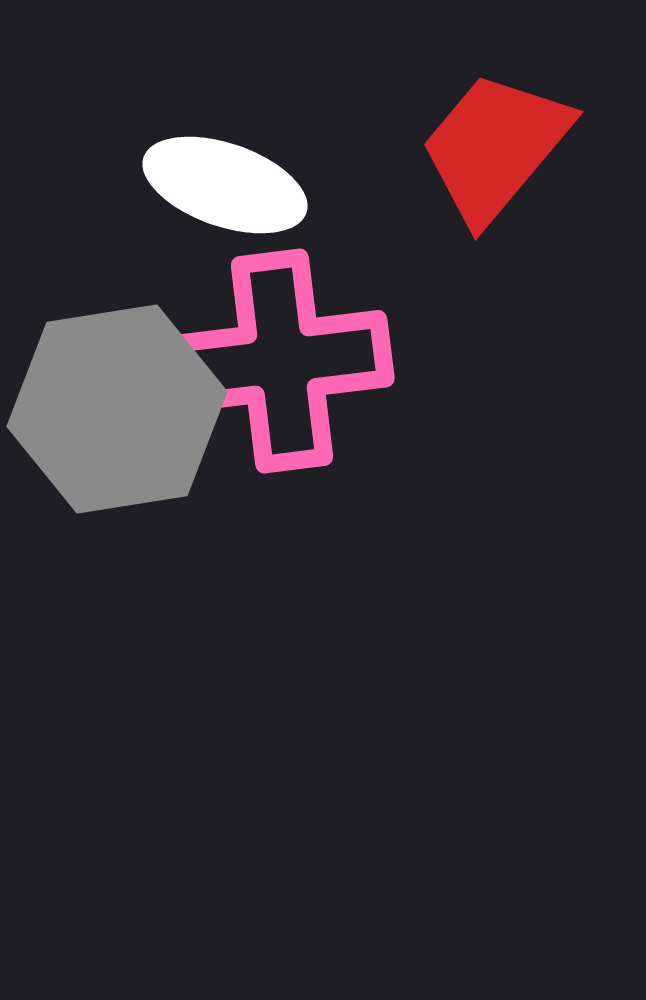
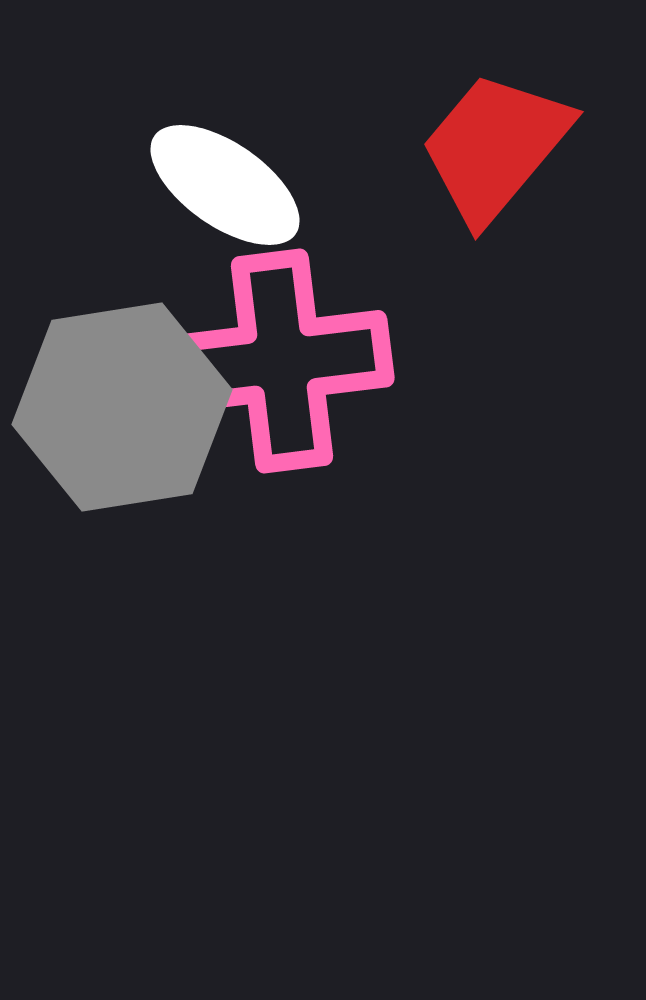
white ellipse: rotated 16 degrees clockwise
gray hexagon: moved 5 px right, 2 px up
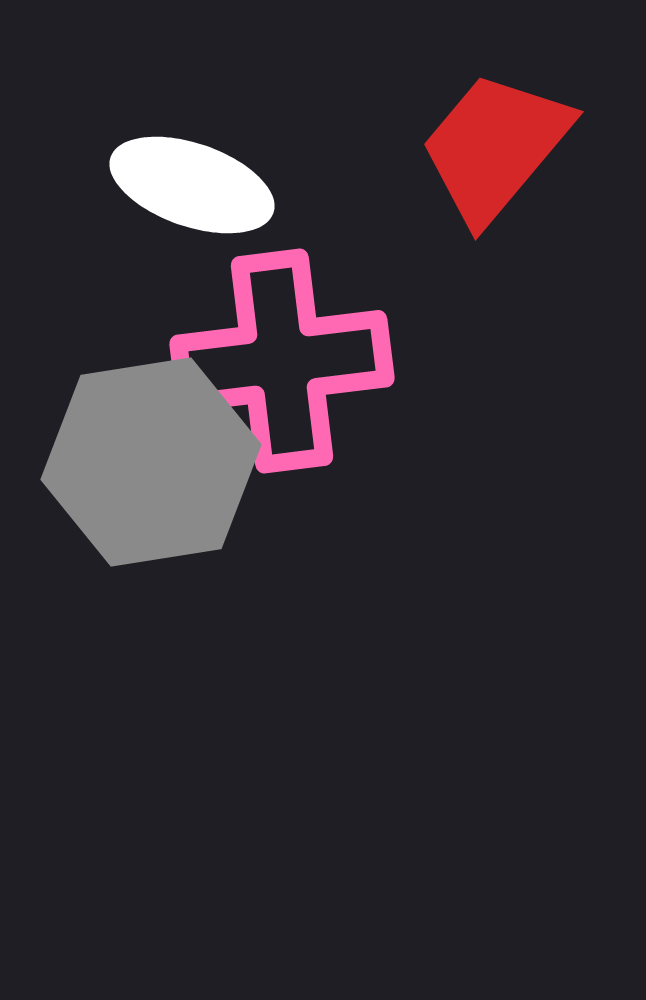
white ellipse: moved 33 px left; rotated 16 degrees counterclockwise
gray hexagon: moved 29 px right, 55 px down
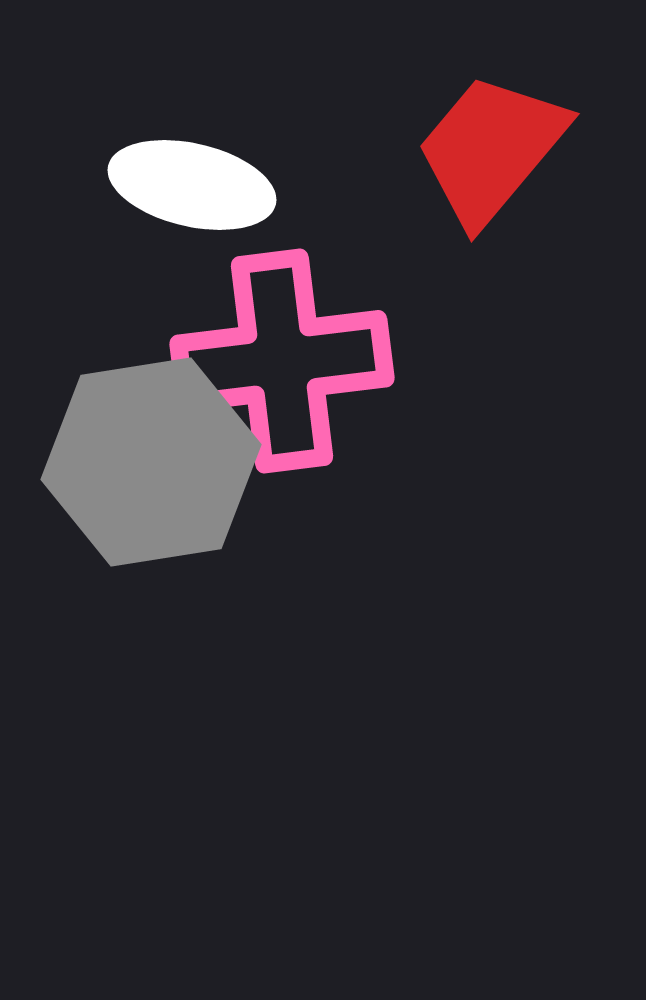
red trapezoid: moved 4 px left, 2 px down
white ellipse: rotated 6 degrees counterclockwise
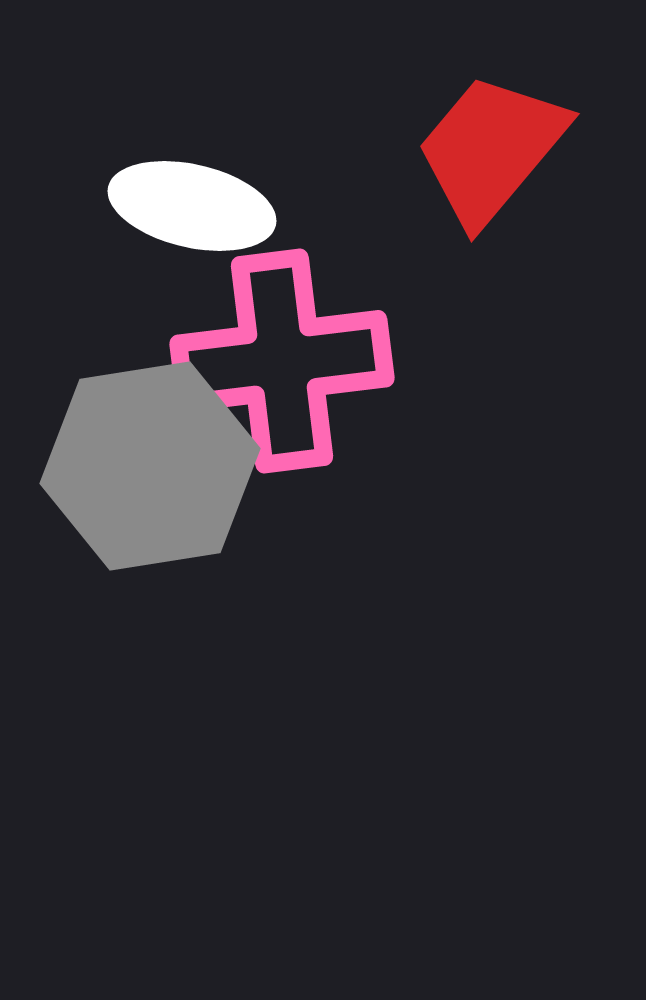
white ellipse: moved 21 px down
gray hexagon: moved 1 px left, 4 px down
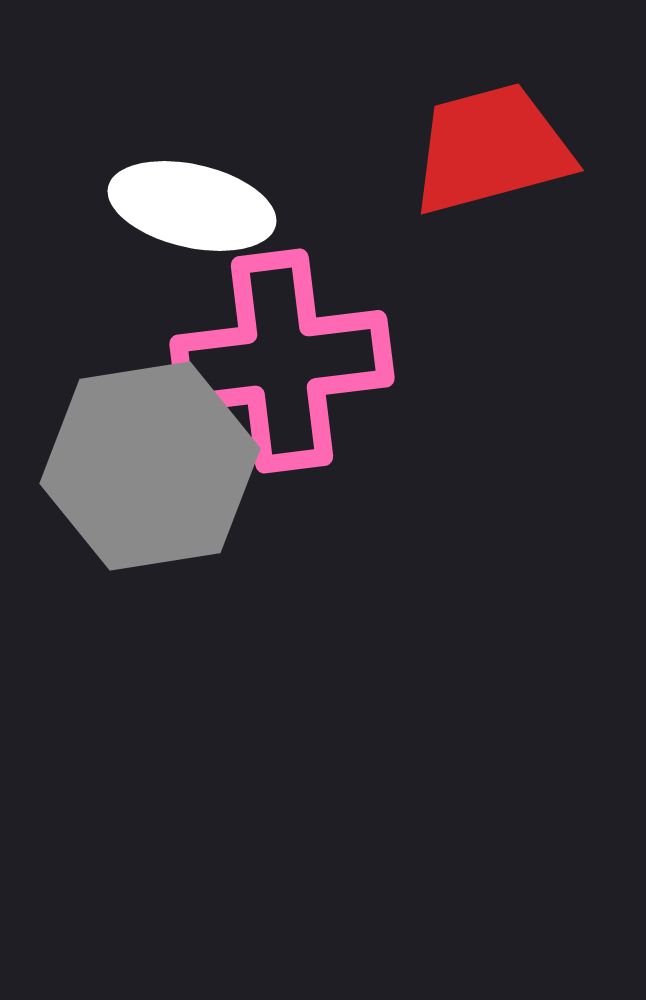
red trapezoid: rotated 35 degrees clockwise
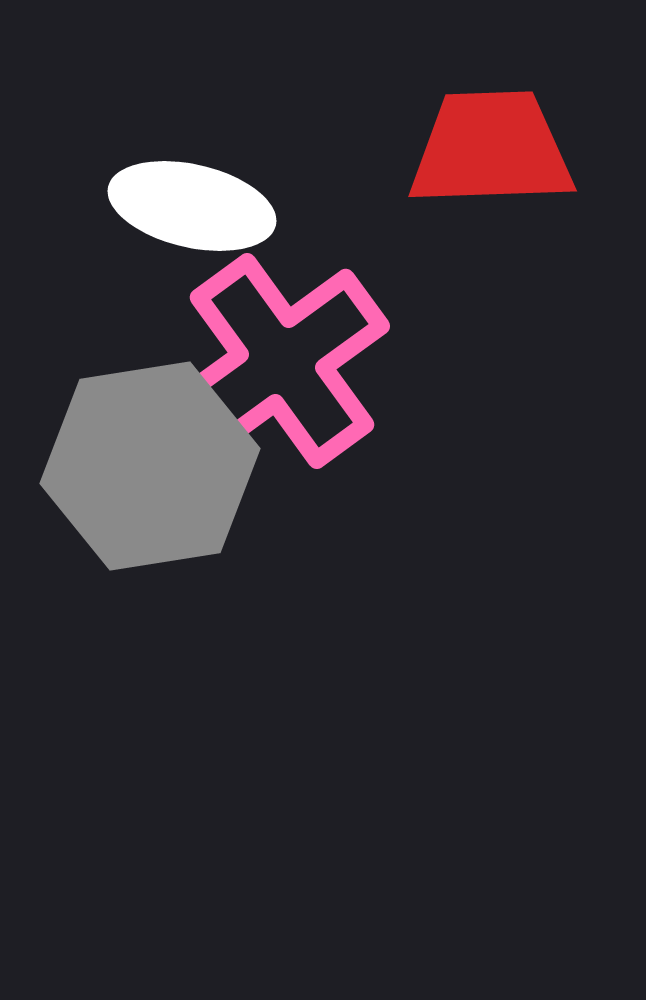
red trapezoid: rotated 13 degrees clockwise
pink cross: rotated 29 degrees counterclockwise
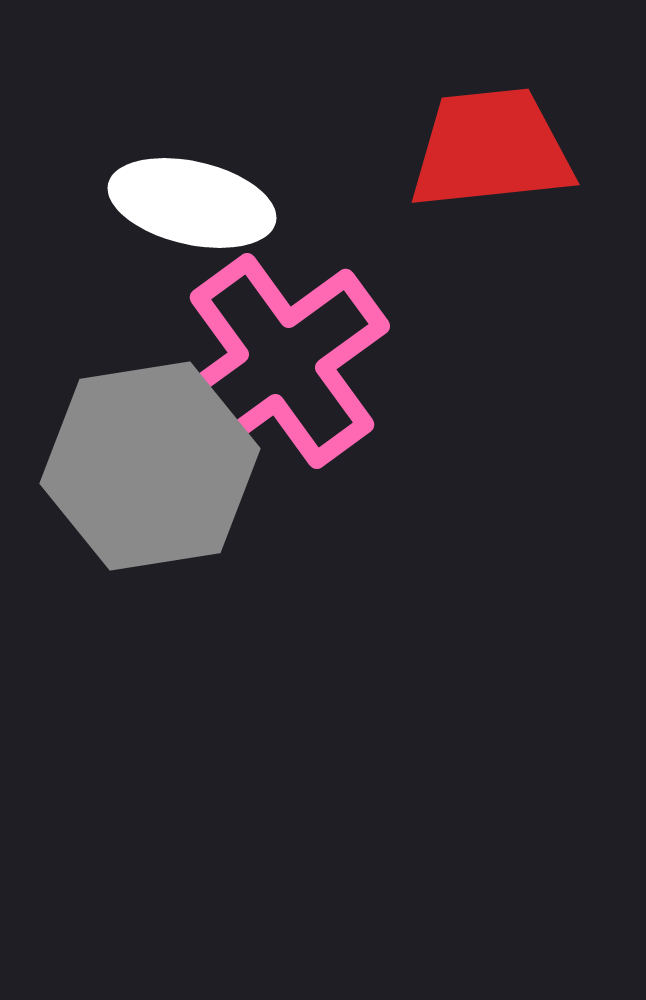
red trapezoid: rotated 4 degrees counterclockwise
white ellipse: moved 3 px up
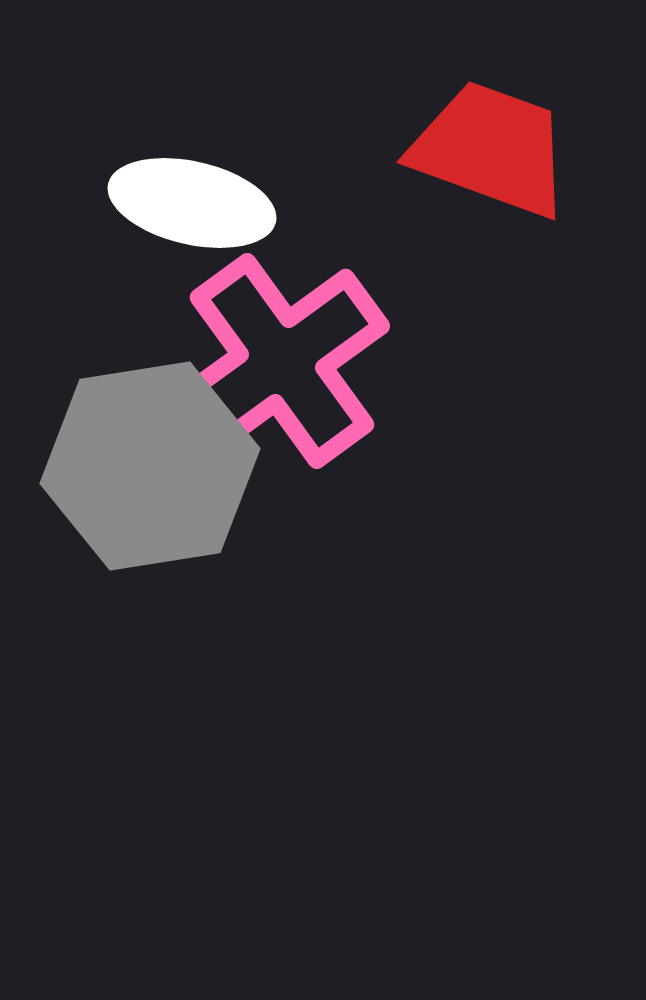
red trapezoid: rotated 26 degrees clockwise
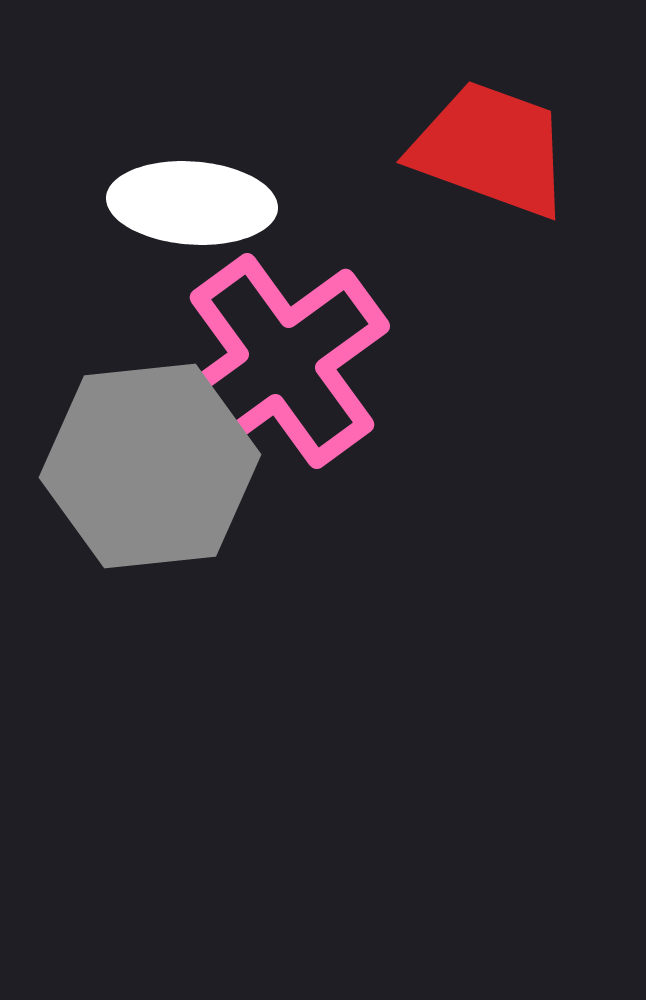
white ellipse: rotated 9 degrees counterclockwise
gray hexagon: rotated 3 degrees clockwise
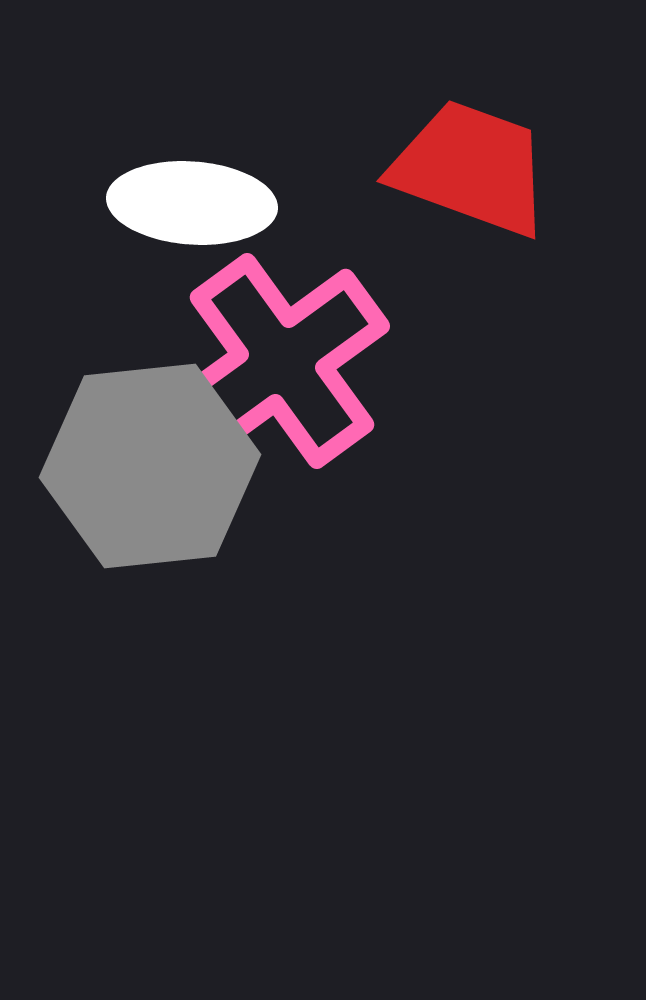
red trapezoid: moved 20 px left, 19 px down
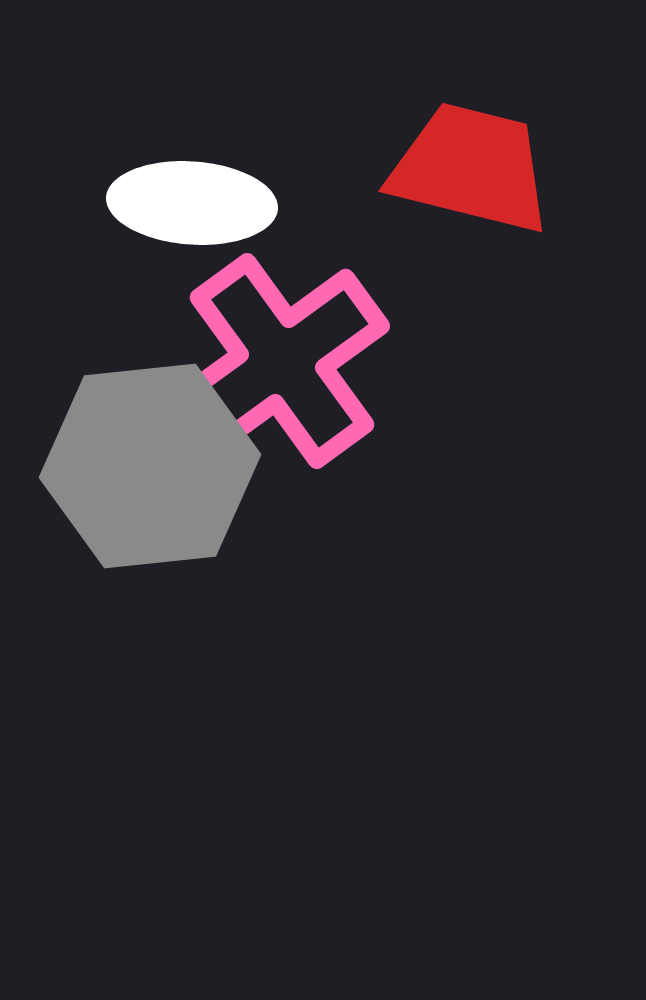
red trapezoid: rotated 6 degrees counterclockwise
